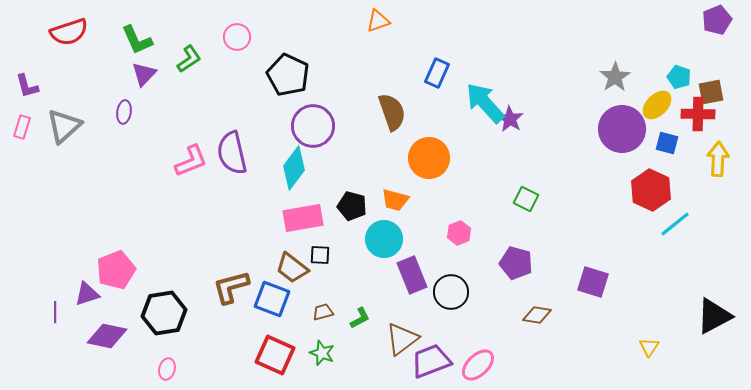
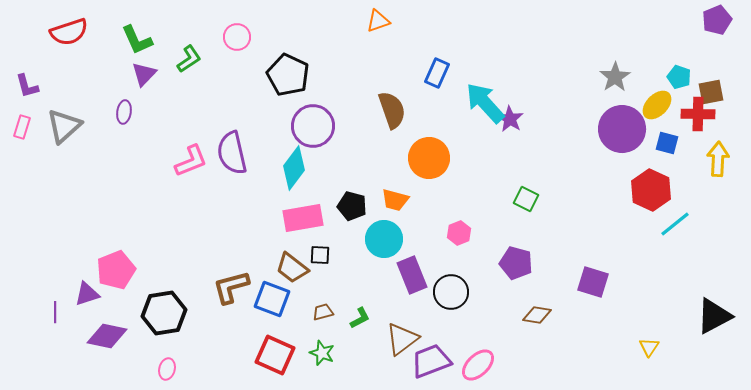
brown semicircle at (392, 112): moved 2 px up
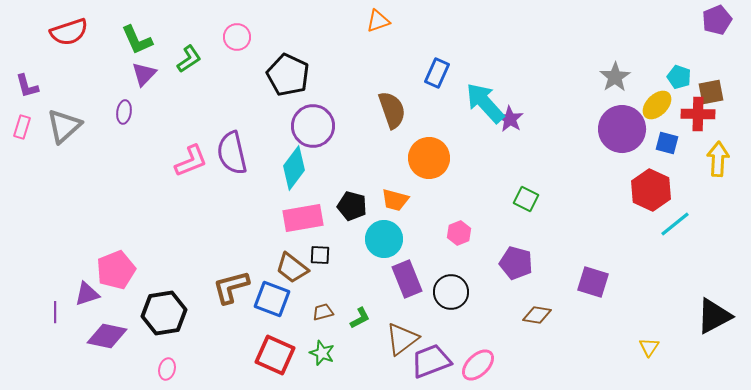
purple rectangle at (412, 275): moved 5 px left, 4 px down
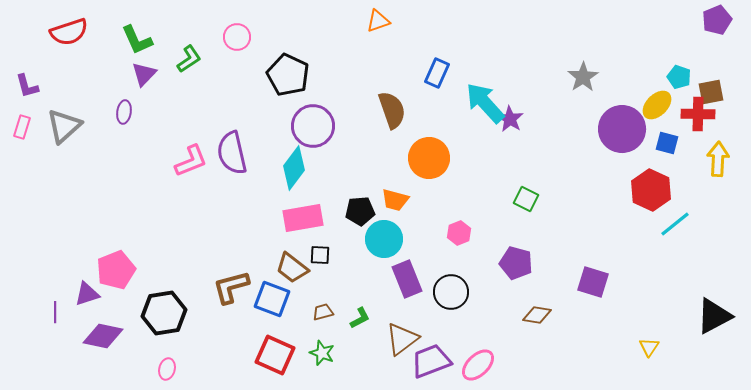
gray star at (615, 77): moved 32 px left
black pentagon at (352, 206): moved 8 px right, 5 px down; rotated 20 degrees counterclockwise
purple diamond at (107, 336): moved 4 px left
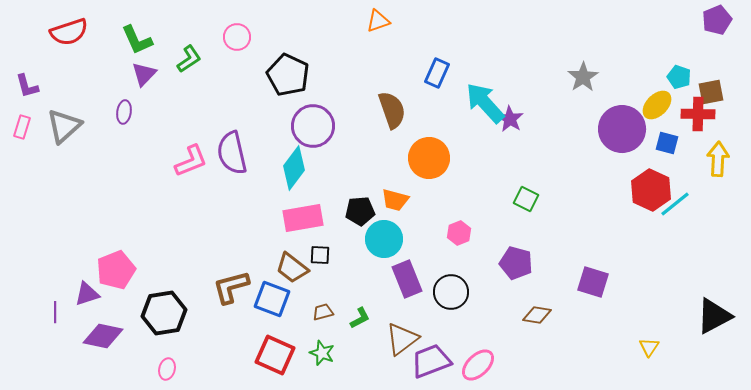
cyan line at (675, 224): moved 20 px up
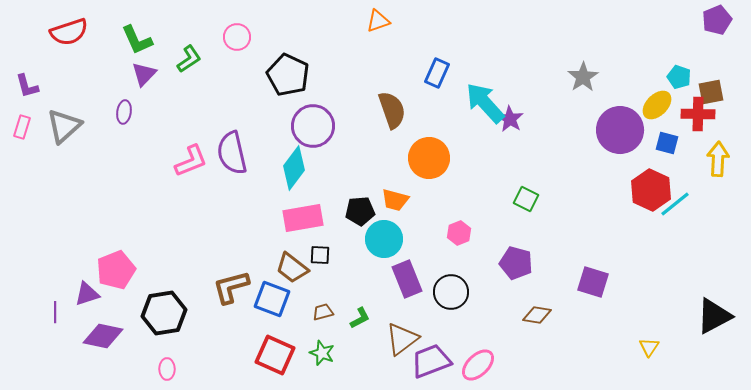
purple circle at (622, 129): moved 2 px left, 1 px down
pink ellipse at (167, 369): rotated 15 degrees counterclockwise
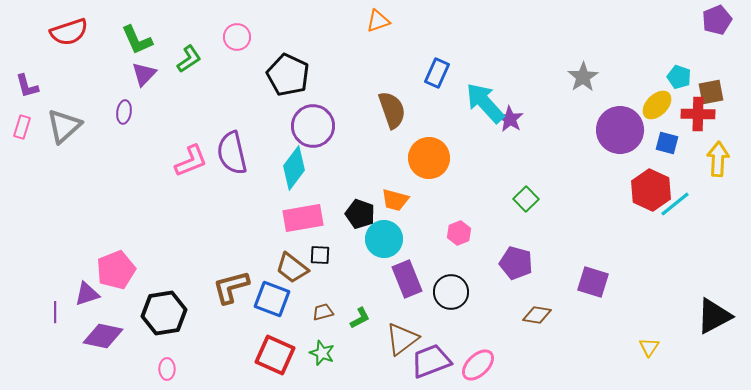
green square at (526, 199): rotated 20 degrees clockwise
black pentagon at (360, 211): moved 3 px down; rotated 24 degrees clockwise
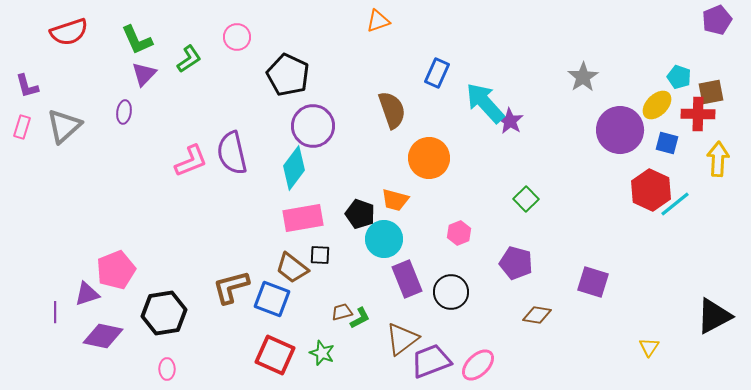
purple star at (510, 119): moved 2 px down
brown trapezoid at (323, 312): moved 19 px right
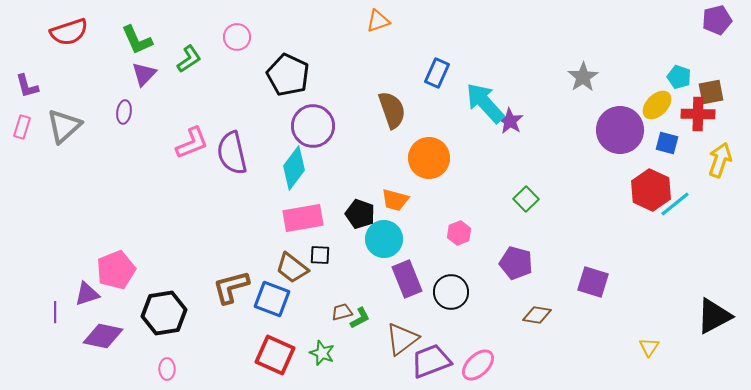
purple pentagon at (717, 20): rotated 8 degrees clockwise
yellow arrow at (718, 159): moved 2 px right, 1 px down; rotated 16 degrees clockwise
pink L-shape at (191, 161): moved 1 px right, 18 px up
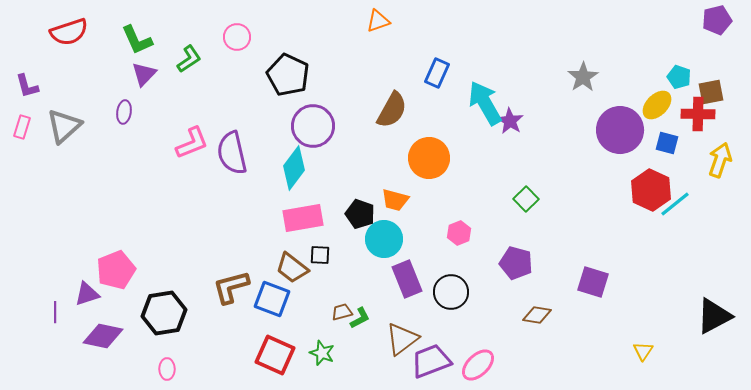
cyan arrow at (485, 103): rotated 12 degrees clockwise
brown semicircle at (392, 110): rotated 48 degrees clockwise
yellow triangle at (649, 347): moved 6 px left, 4 px down
